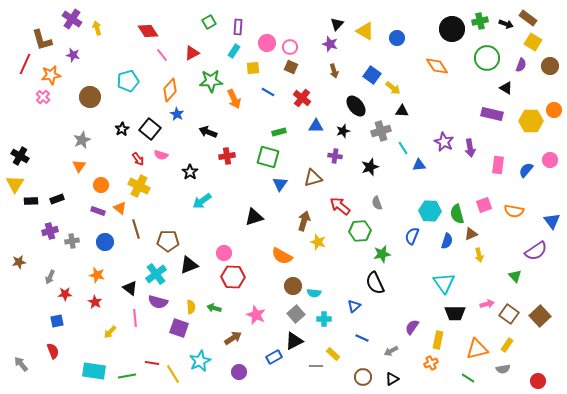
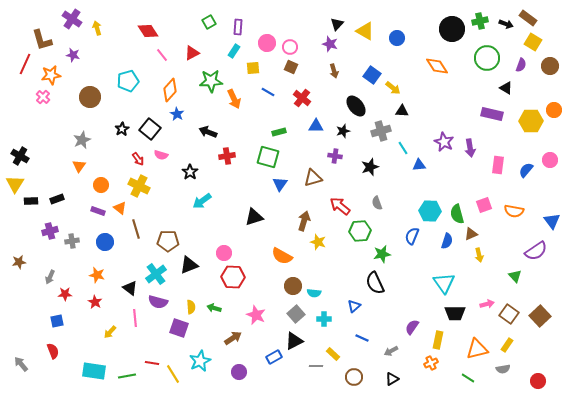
brown circle at (363, 377): moved 9 px left
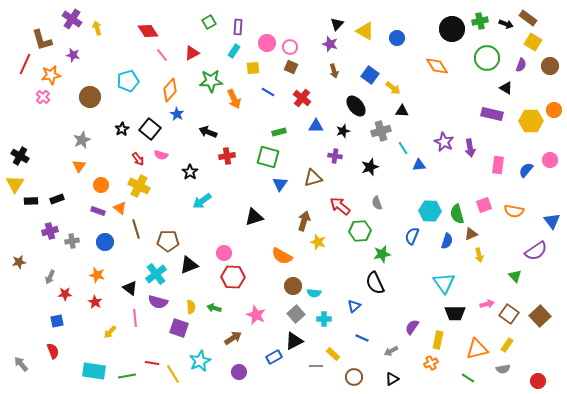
blue square at (372, 75): moved 2 px left
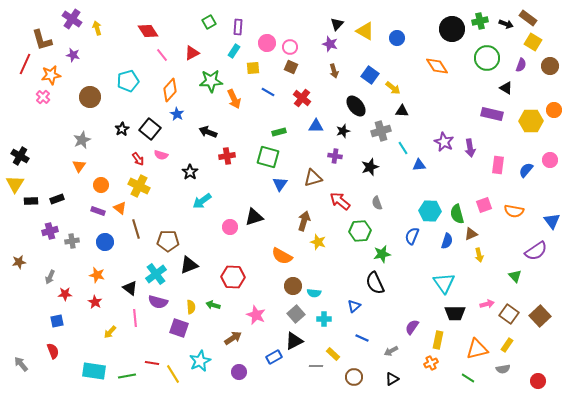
red arrow at (340, 206): moved 5 px up
pink circle at (224, 253): moved 6 px right, 26 px up
green arrow at (214, 308): moved 1 px left, 3 px up
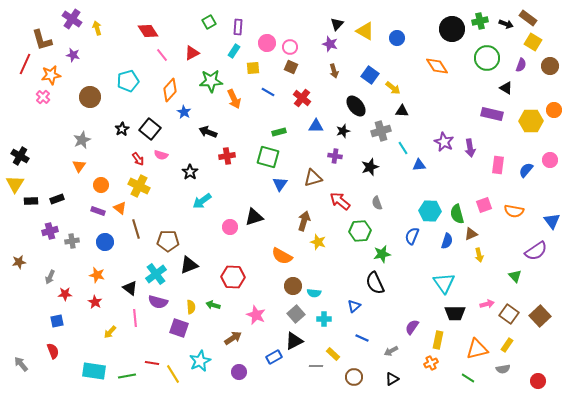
blue star at (177, 114): moved 7 px right, 2 px up
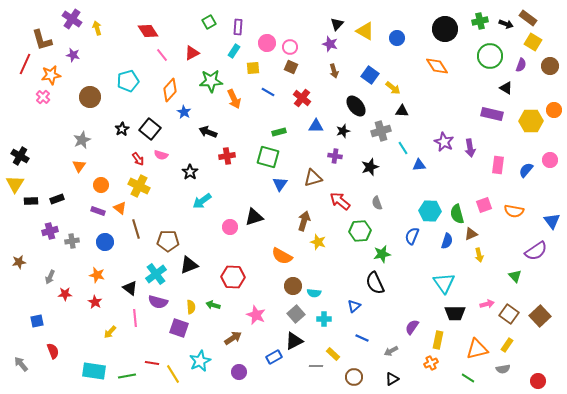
black circle at (452, 29): moved 7 px left
green circle at (487, 58): moved 3 px right, 2 px up
blue square at (57, 321): moved 20 px left
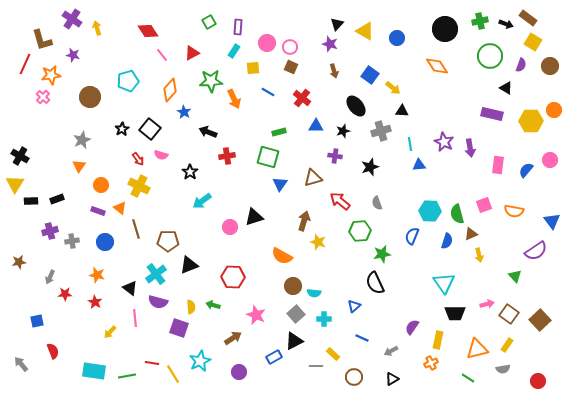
cyan line at (403, 148): moved 7 px right, 4 px up; rotated 24 degrees clockwise
brown square at (540, 316): moved 4 px down
